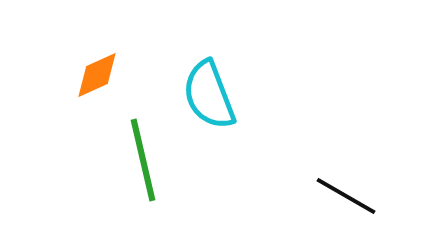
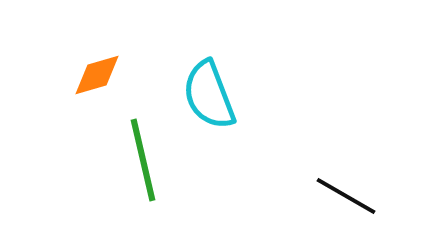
orange diamond: rotated 8 degrees clockwise
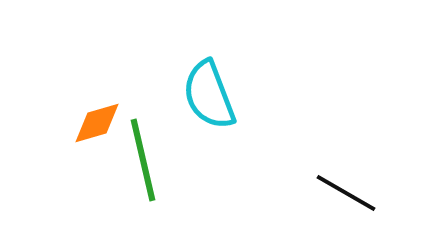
orange diamond: moved 48 px down
black line: moved 3 px up
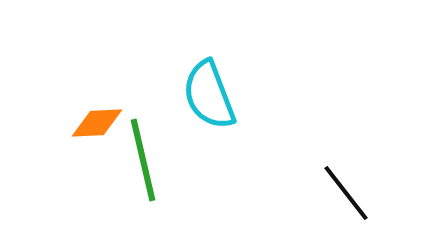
orange diamond: rotated 14 degrees clockwise
black line: rotated 22 degrees clockwise
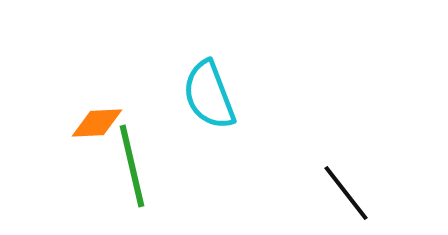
green line: moved 11 px left, 6 px down
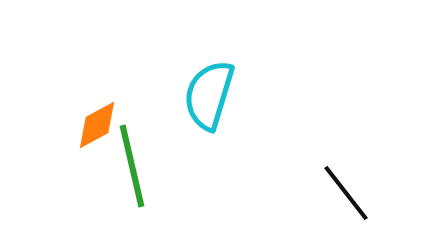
cyan semicircle: rotated 38 degrees clockwise
orange diamond: moved 2 px down; rotated 26 degrees counterclockwise
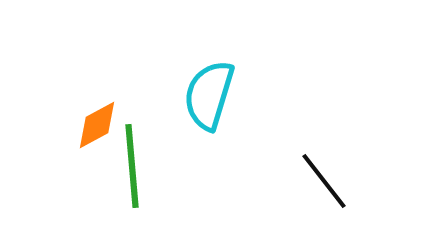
green line: rotated 8 degrees clockwise
black line: moved 22 px left, 12 px up
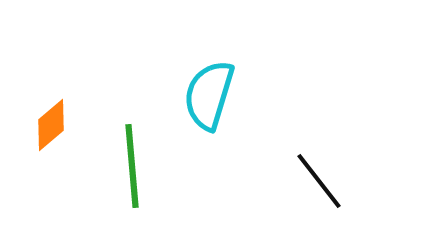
orange diamond: moved 46 px left; rotated 12 degrees counterclockwise
black line: moved 5 px left
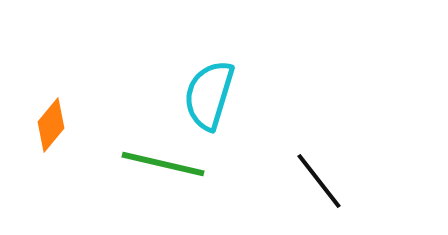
orange diamond: rotated 10 degrees counterclockwise
green line: moved 31 px right, 2 px up; rotated 72 degrees counterclockwise
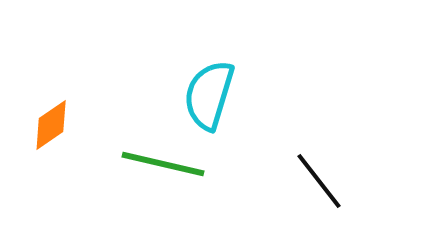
orange diamond: rotated 16 degrees clockwise
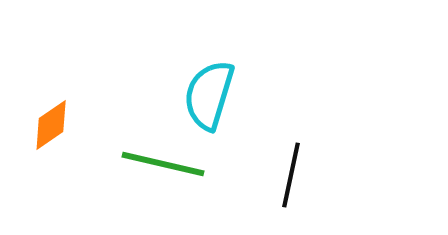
black line: moved 28 px left, 6 px up; rotated 50 degrees clockwise
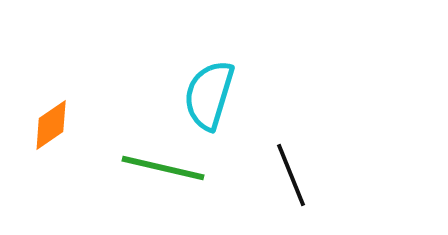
green line: moved 4 px down
black line: rotated 34 degrees counterclockwise
